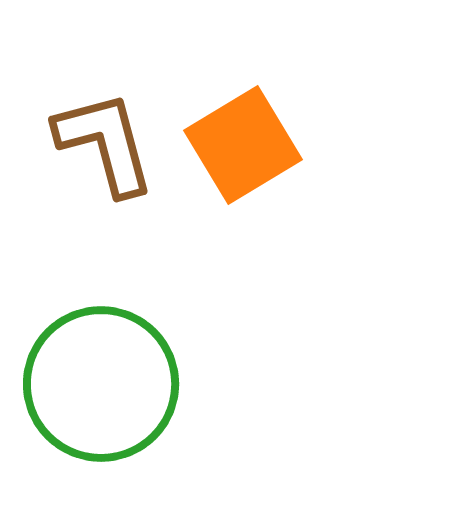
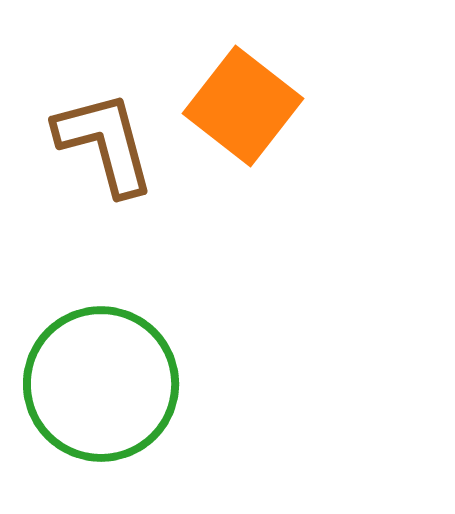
orange square: moved 39 px up; rotated 21 degrees counterclockwise
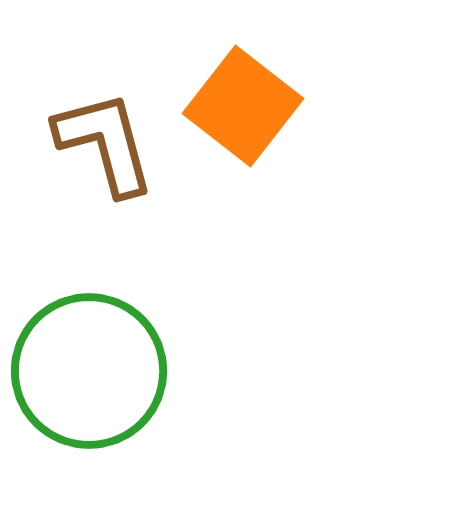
green circle: moved 12 px left, 13 px up
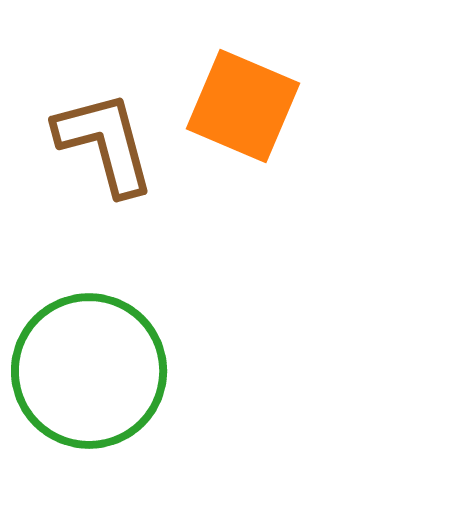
orange square: rotated 15 degrees counterclockwise
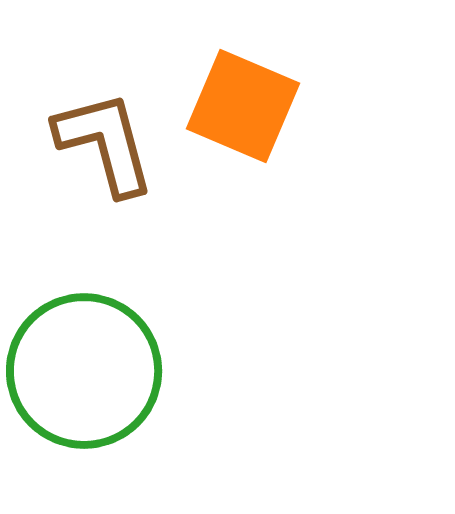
green circle: moved 5 px left
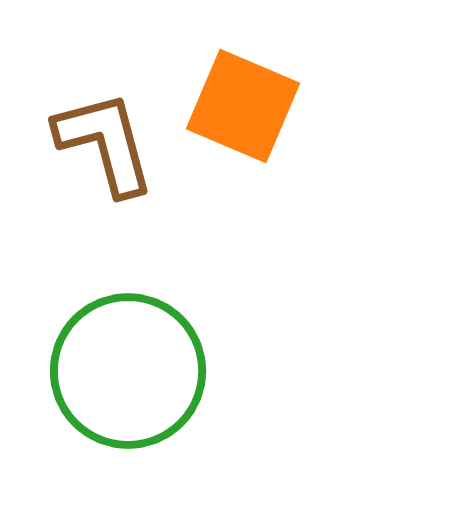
green circle: moved 44 px right
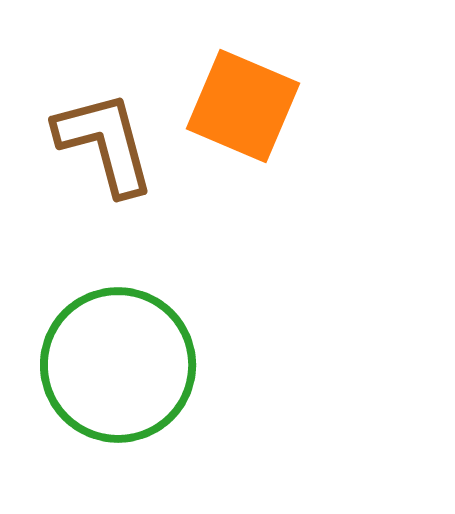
green circle: moved 10 px left, 6 px up
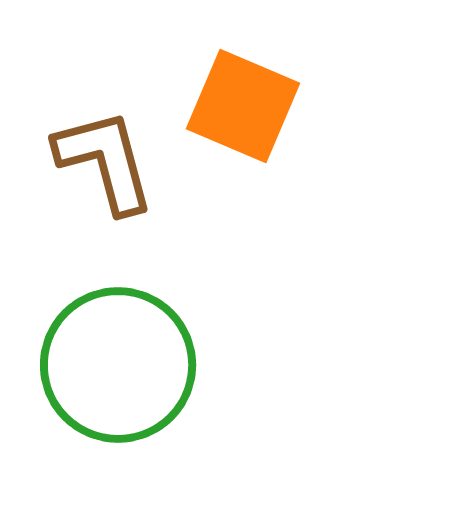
brown L-shape: moved 18 px down
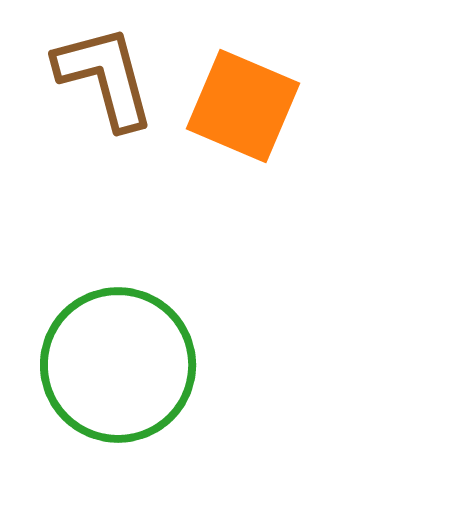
brown L-shape: moved 84 px up
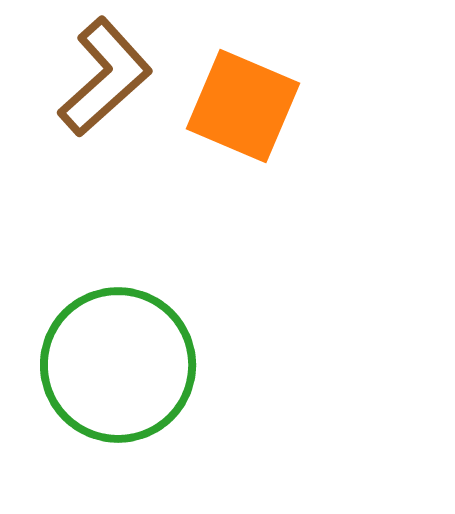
brown L-shape: rotated 63 degrees clockwise
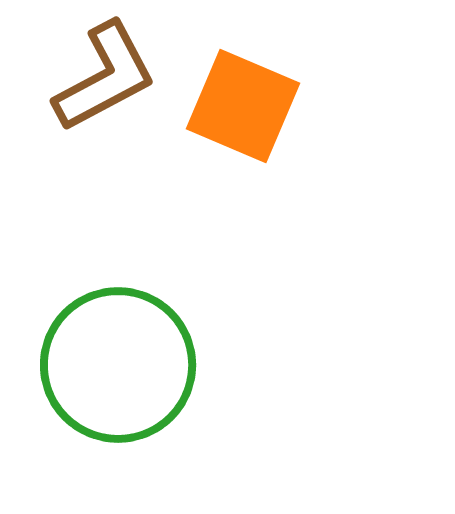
brown L-shape: rotated 14 degrees clockwise
